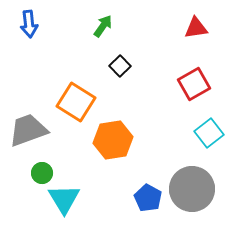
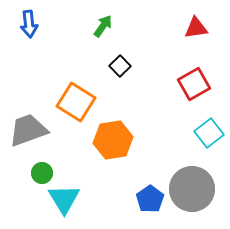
blue pentagon: moved 2 px right, 1 px down; rotated 8 degrees clockwise
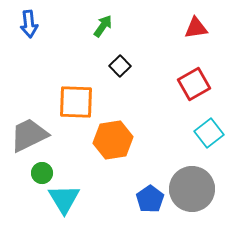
orange square: rotated 30 degrees counterclockwise
gray trapezoid: moved 1 px right, 5 px down; rotated 6 degrees counterclockwise
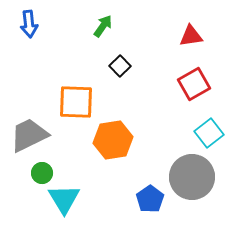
red triangle: moved 5 px left, 8 px down
gray circle: moved 12 px up
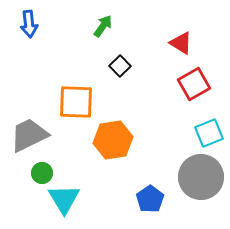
red triangle: moved 10 px left, 7 px down; rotated 40 degrees clockwise
cyan square: rotated 16 degrees clockwise
gray circle: moved 9 px right
